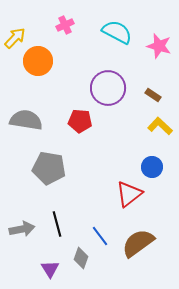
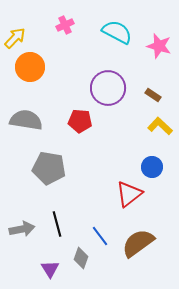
orange circle: moved 8 px left, 6 px down
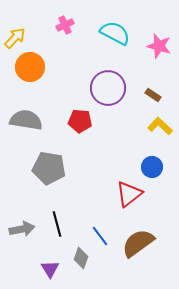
cyan semicircle: moved 2 px left, 1 px down
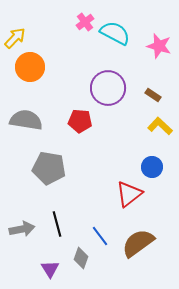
pink cross: moved 20 px right, 3 px up; rotated 12 degrees counterclockwise
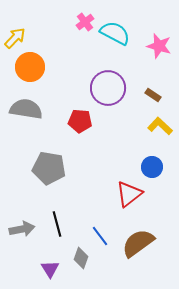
gray semicircle: moved 11 px up
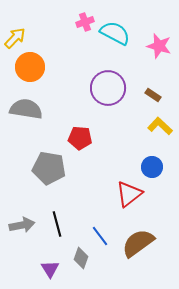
pink cross: rotated 18 degrees clockwise
red pentagon: moved 17 px down
gray arrow: moved 4 px up
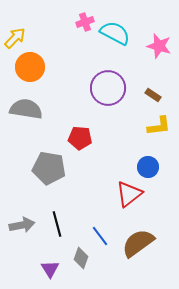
yellow L-shape: moved 1 px left; rotated 130 degrees clockwise
blue circle: moved 4 px left
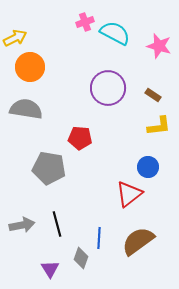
yellow arrow: rotated 20 degrees clockwise
blue line: moved 1 px left, 2 px down; rotated 40 degrees clockwise
brown semicircle: moved 2 px up
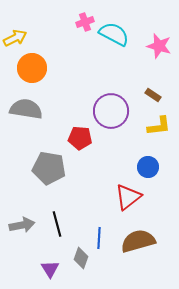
cyan semicircle: moved 1 px left, 1 px down
orange circle: moved 2 px right, 1 px down
purple circle: moved 3 px right, 23 px down
red triangle: moved 1 px left, 3 px down
brown semicircle: rotated 20 degrees clockwise
